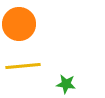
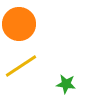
yellow line: moved 2 px left; rotated 28 degrees counterclockwise
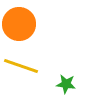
yellow line: rotated 52 degrees clockwise
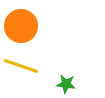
orange circle: moved 2 px right, 2 px down
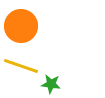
green star: moved 15 px left
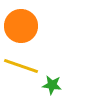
green star: moved 1 px right, 1 px down
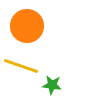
orange circle: moved 6 px right
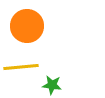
yellow line: moved 1 px down; rotated 24 degrees counterclockwise
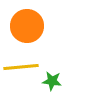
green star: moved 4 px up
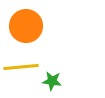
orange circle: moved 1 px left
